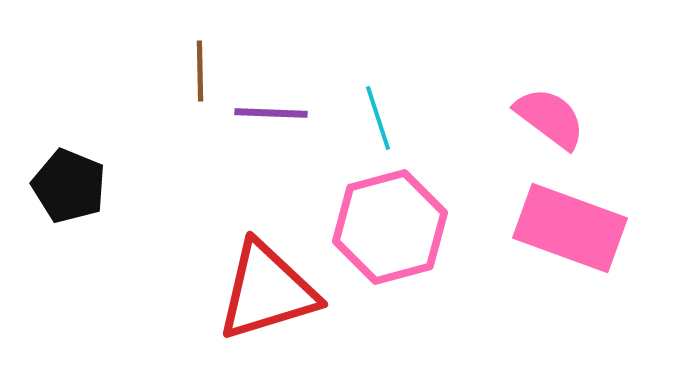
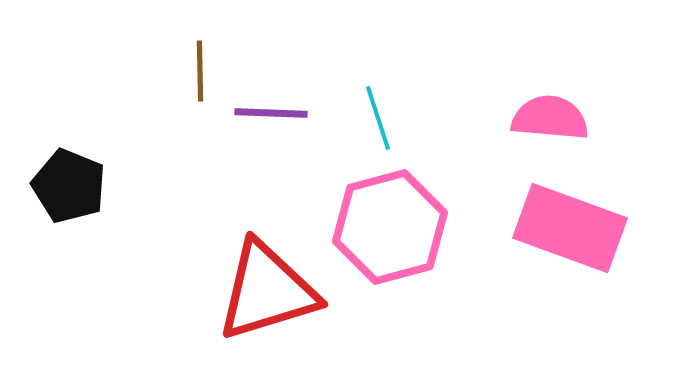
pink semicircle: rotated 32 degrees counterclockwise
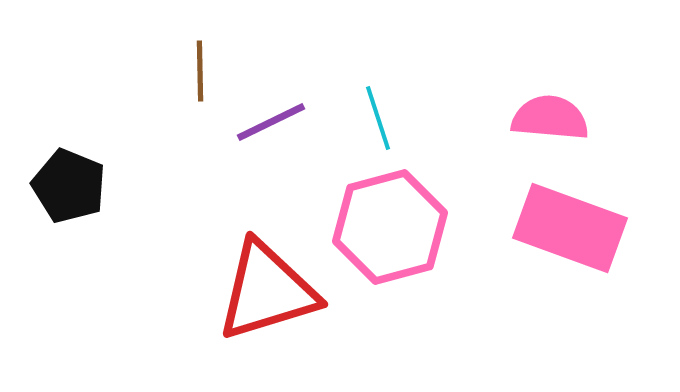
purple line: moved 9 px down; rotated 28 degrees counterclockwise
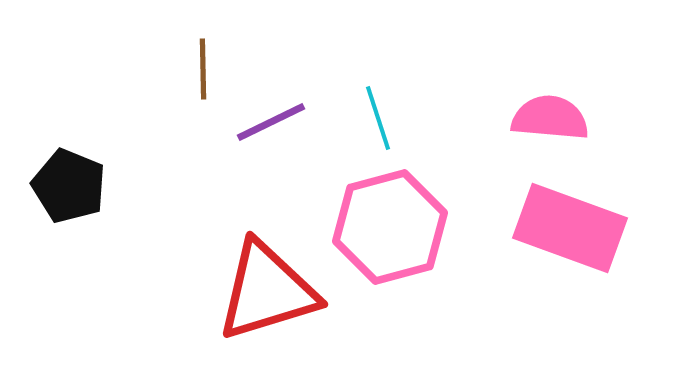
brown line: moved 3 px right, 2 px up
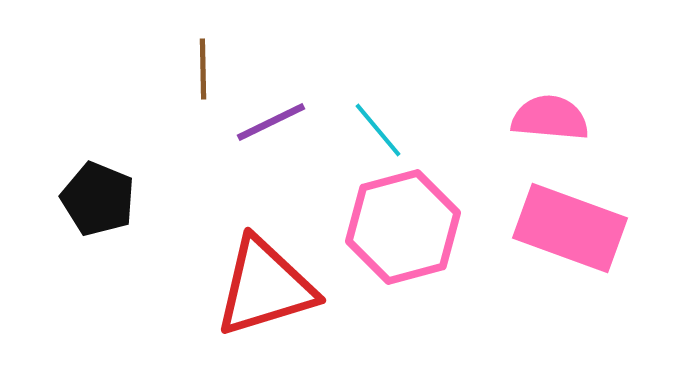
cyan line: moved 12 px down; rotated 22 degrees counterclockwise
black pentagon: moved 29 px right, 13 px down
pink hexagon: moved 13 px right
red triangle: moved 2 px left, 4 px up
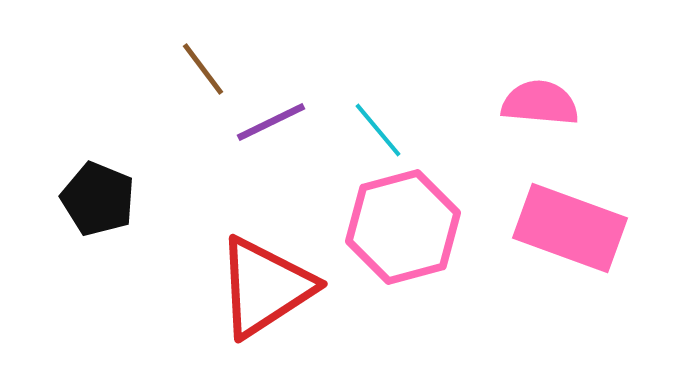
brown line: rotated 36 degrees counterclockwise
pink semicircle: moved 10 px left, 15 px up
red triangle: rotated 16 degrees counterclockwise
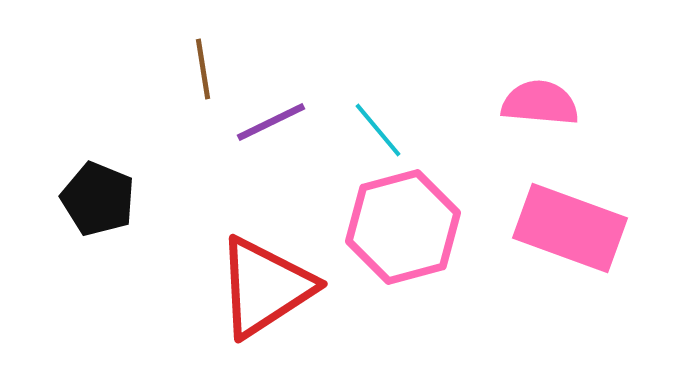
brown line: rotated 28 degrees clockwise
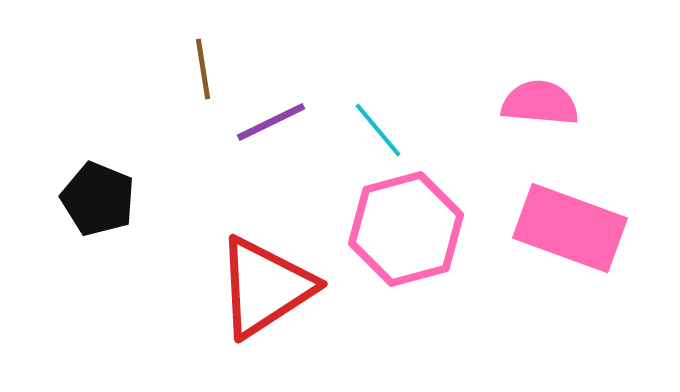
pink hexagon: moved 3 px right, 2 px down
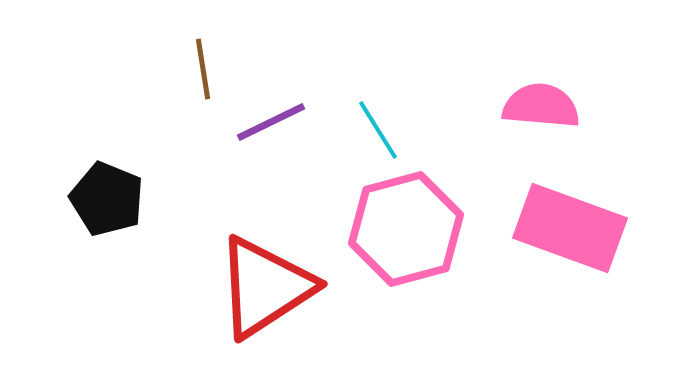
pink semicircle: moved 1 px right, 3 px down
cyan line: rotated 8 degrees clockwise
black pentagon: moved 9 px right
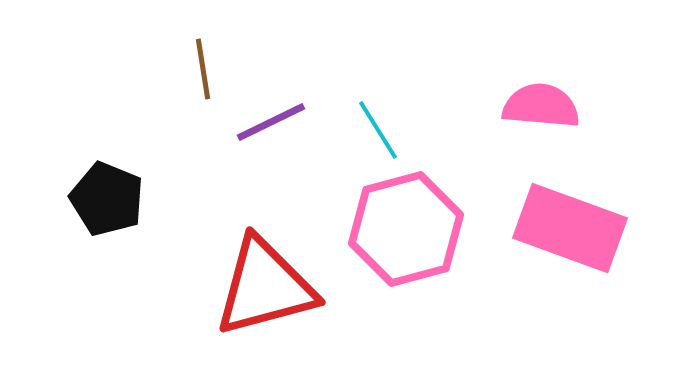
red triangle: rotated 18 degrees clockwise
